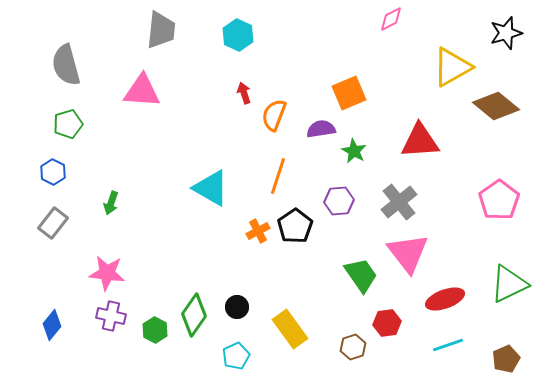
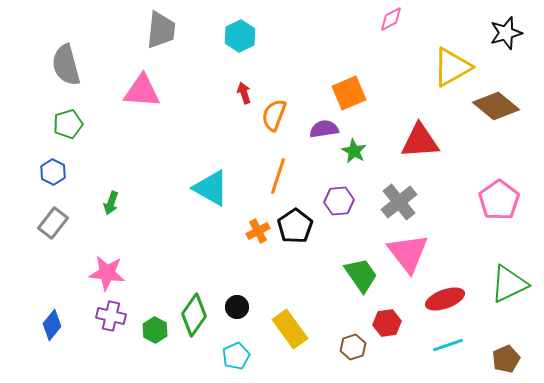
cyan hexagon at (238, 35): moved 2 px right, 1 px down; rotated 8 degrees clockwise
purple semicircle at (321, 129): moved 3 px right
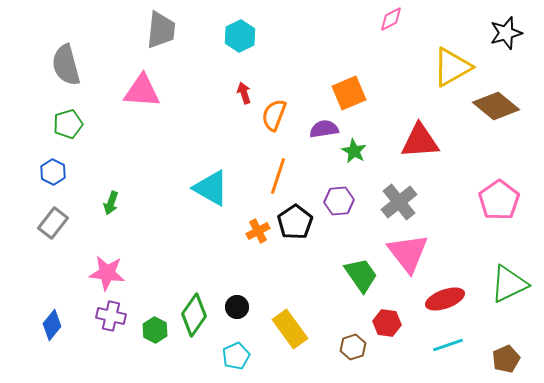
black pentagon at (295, 226): moved 4 px up
red hexagon at (387, 323): rotated 16 degrees clockwise
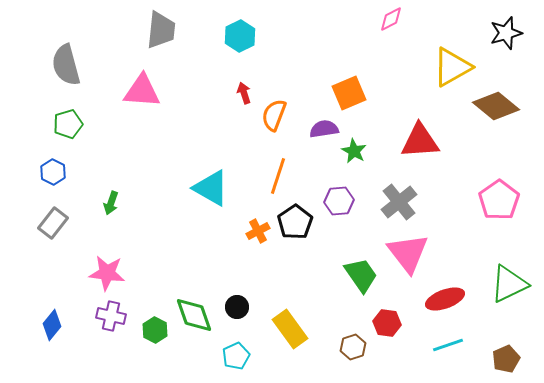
green diamond at (194, 315): rotated 54 degrees counterclockwise
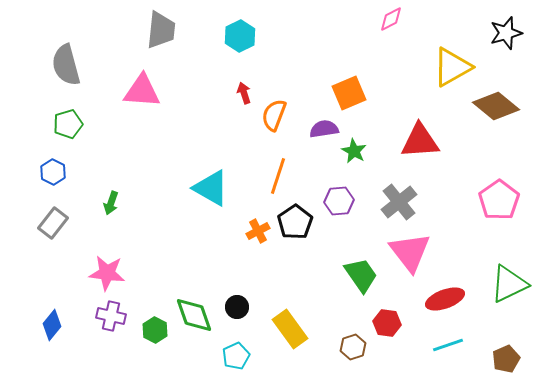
pink triangle at (408, 253): moved 2 px right, 1 px up
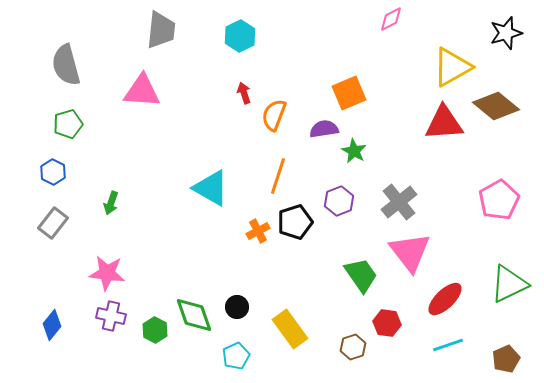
red triangle at (420, 141): moved 24 px right, 18 px up
pink pentagon at (499, 200): rotated 6 degrees clockwise
purple hexagon at (339, 201): rotated 16 degrees counterclockwise
black pentagon at (295, 222): rotated 16 degrees clockwise
red ellipse at (445, 299): rotated 24 degrees counterclockwise
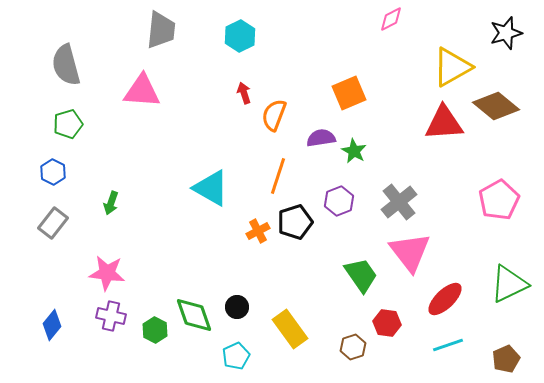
purple semicircle at (324, 129): moved 3 px left, 9 px down
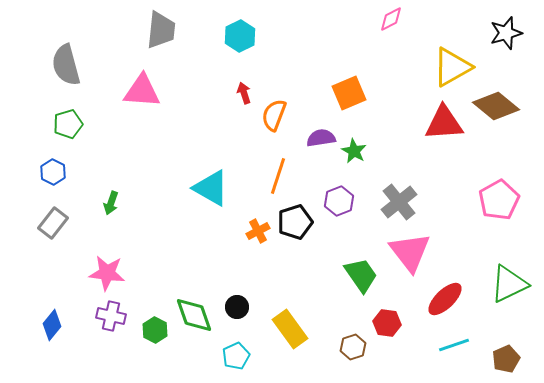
cyan line at (448, 345): moved 6 px right
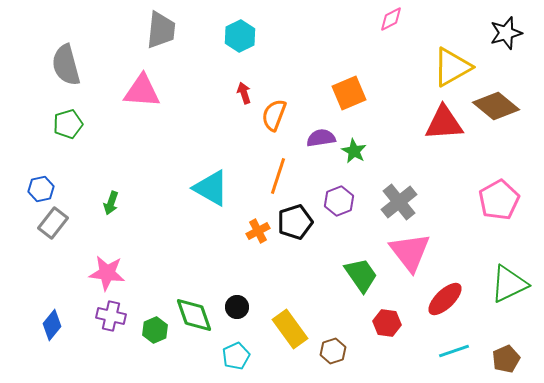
blue hexagon at (53, 172): moved 12 px left, 17 px down; rotated 20 degrees clockwise
green hexagon at (155, 330): rotated 10 degrees clockwise
cyan line at (454, 345): moved 6 px down
brown hexagon at (353, 347): moved 20 px left, 4 px down
